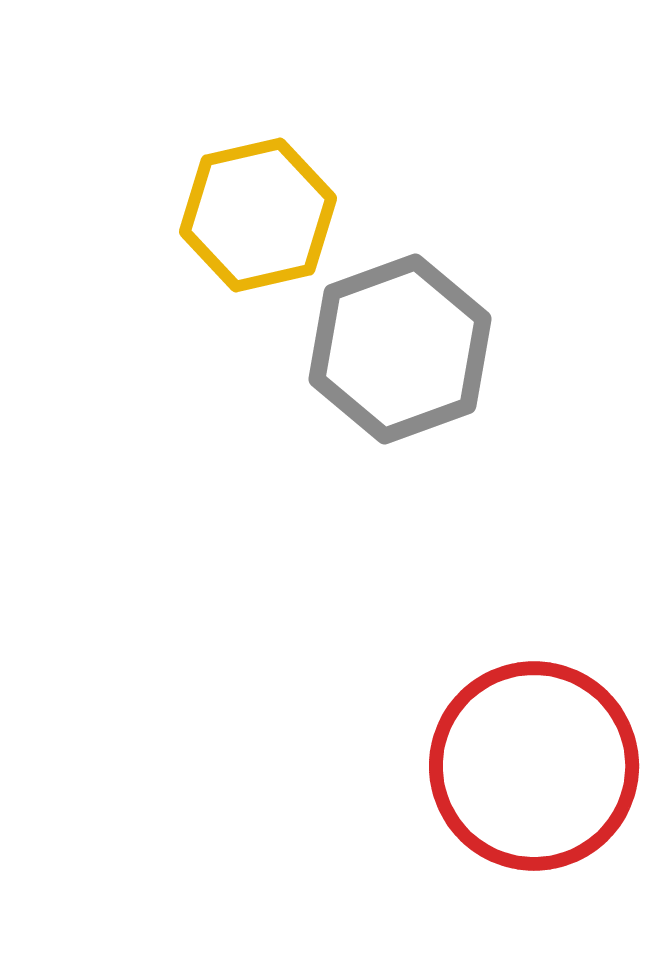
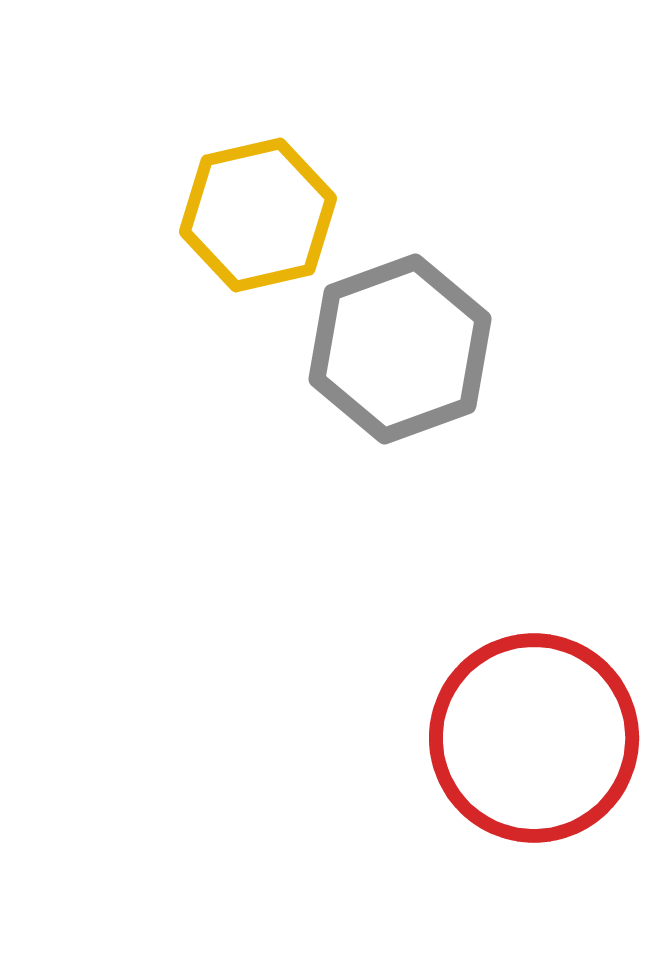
red circle: moved 28 px up
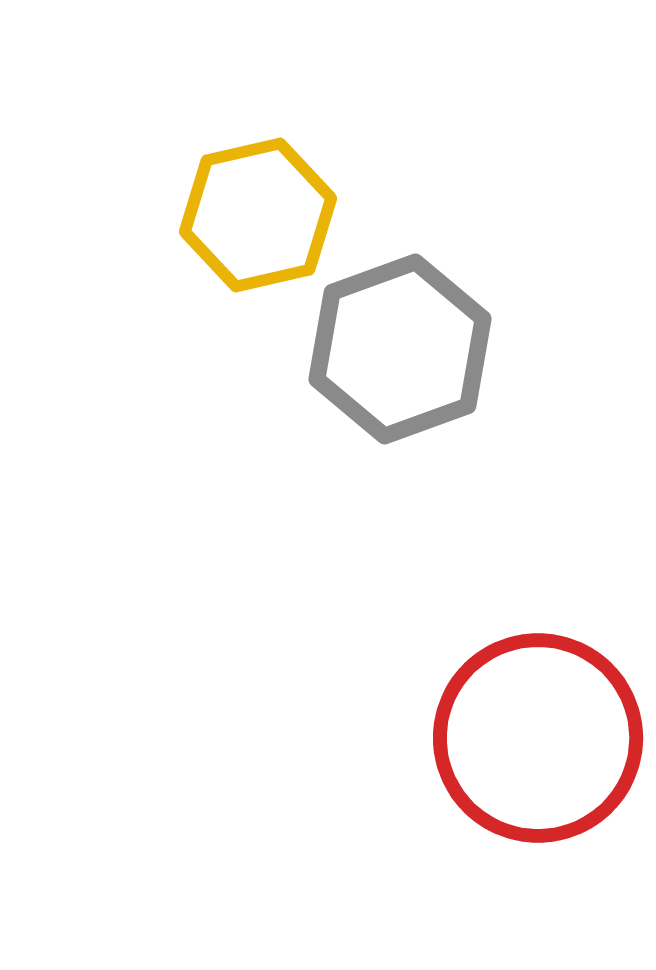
red circle: moved 4 px right
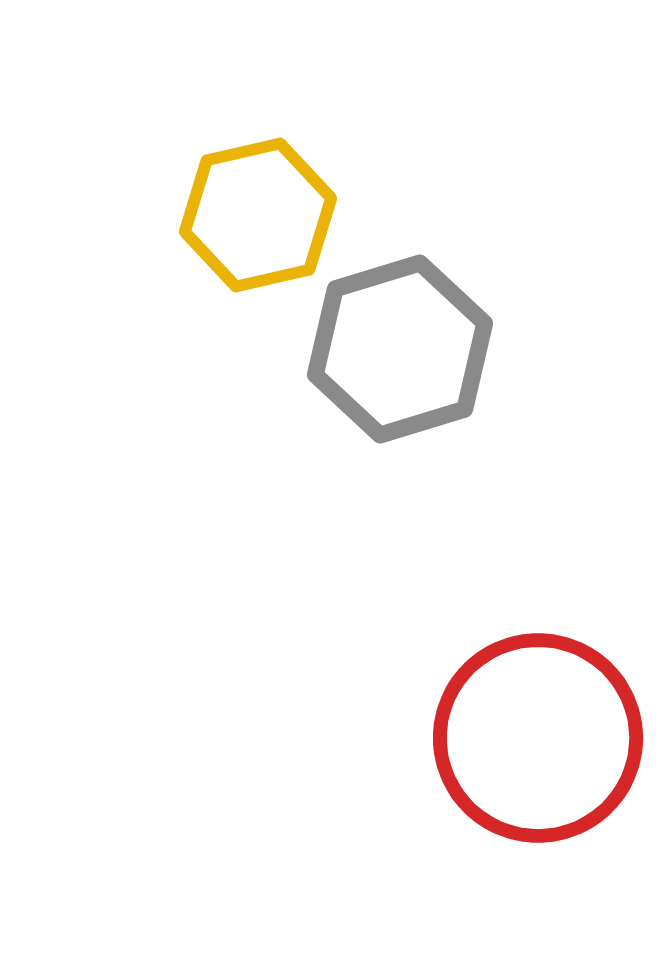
gray hexagon: rotated 3 degrees clockwise
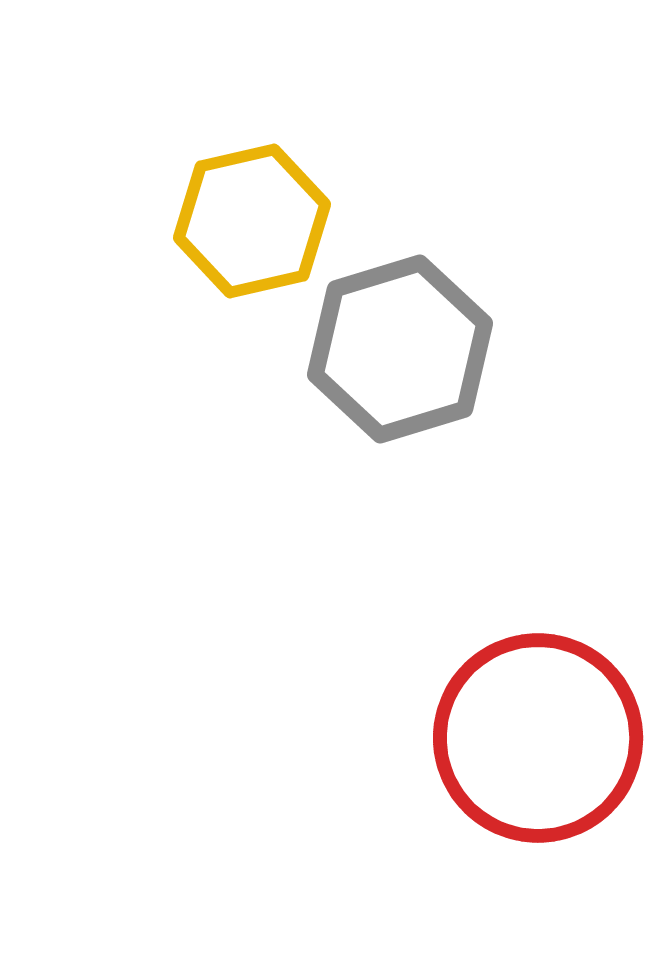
yellow hexagon: moved 6 px left, 6 px down
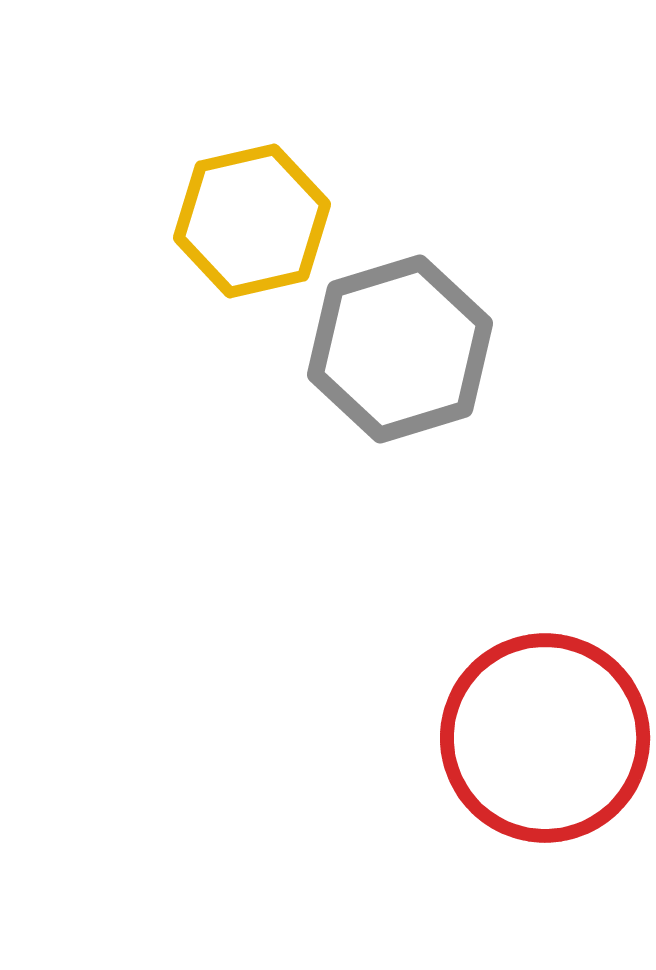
red circle: moved 7 px right
